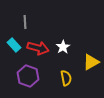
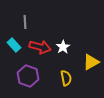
red arrow: moved 2 px right, 1 px up
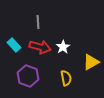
gray line: moved 13 px right
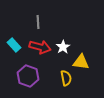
yellow triangle: moved 10 px left; rotated 36 degrees clockwise
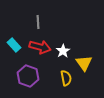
white star: moved 4 px down
yellow triangle: moved 3 px right, 1 px down; rotated 48 degrees clockwise
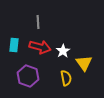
cyan rectangle: rotated 48 degrees clockwise
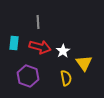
cyan rectangle: moved 2 px up
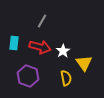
gray line: moved 4 px right, 1 px up; rotated 32 degrees clockwise
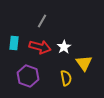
white star: moved 1 px right, 4 px up
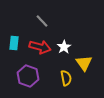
gray line: rotated 72 degrees counterclockwise
